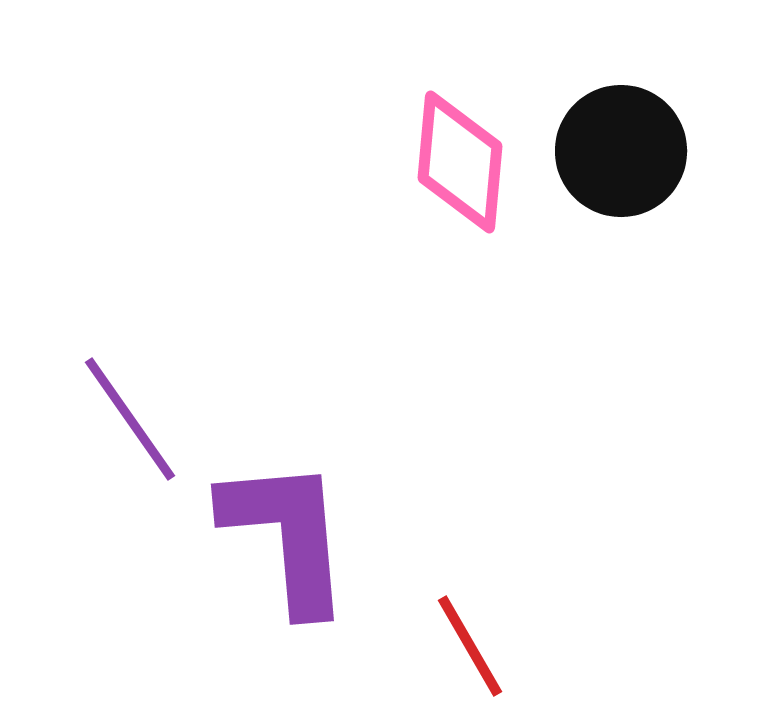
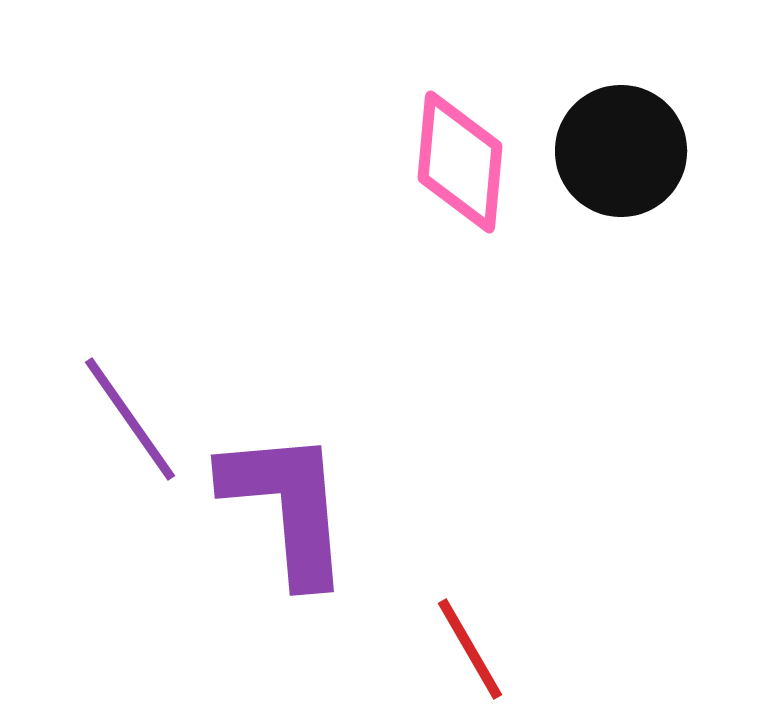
purple L-shape: moved 29 px up
red line: moved 3 px down
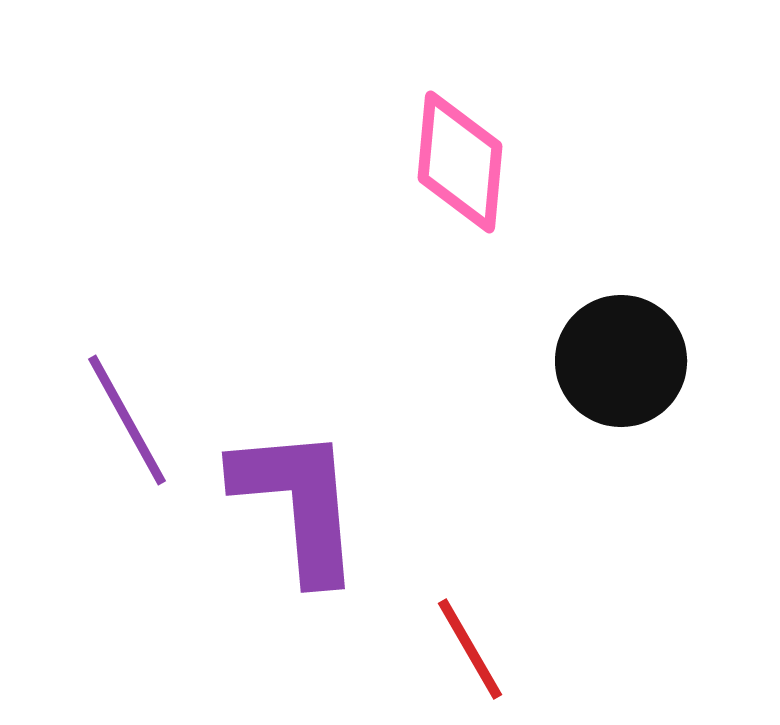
black circle: moved 210 px down
purple line: moved 3 px left, 1 px down; rotated 6 degrees clockwise
purple L-shape: moved 11 px right, 3 px up
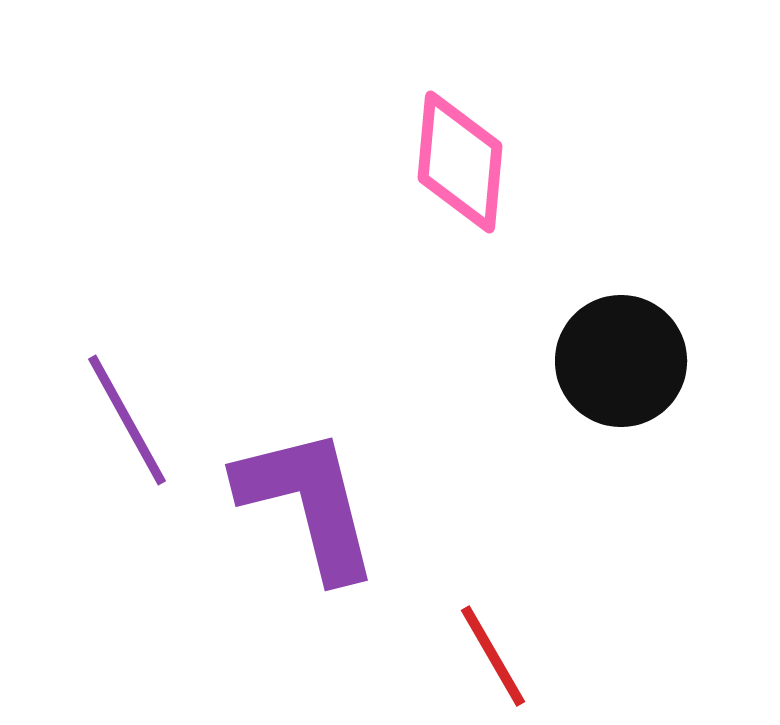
purple L-shape: moved 10 px right; rotated 9 degrees counterclockwise
red line: moved 23 px right, 7 px down
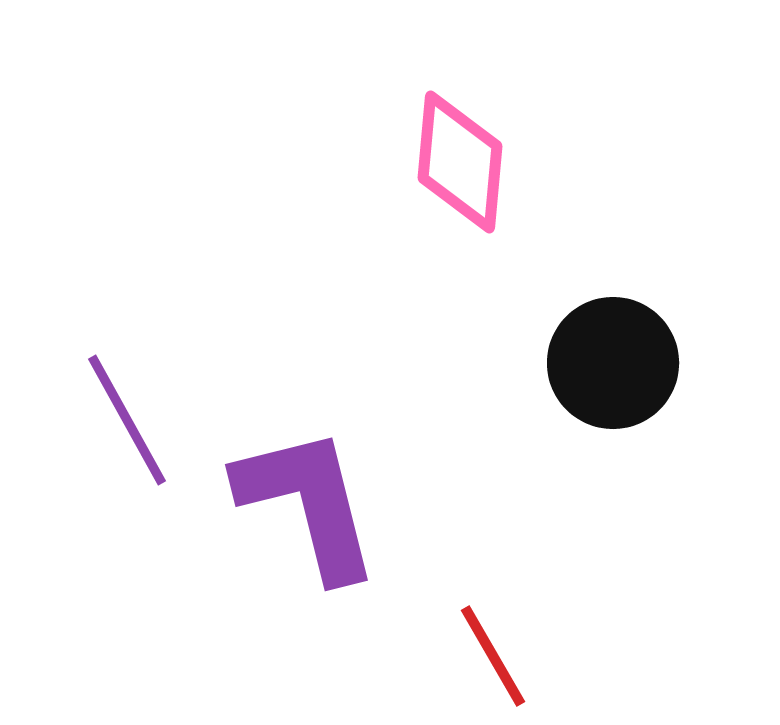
black circle: moved 8 px left, 2 px down
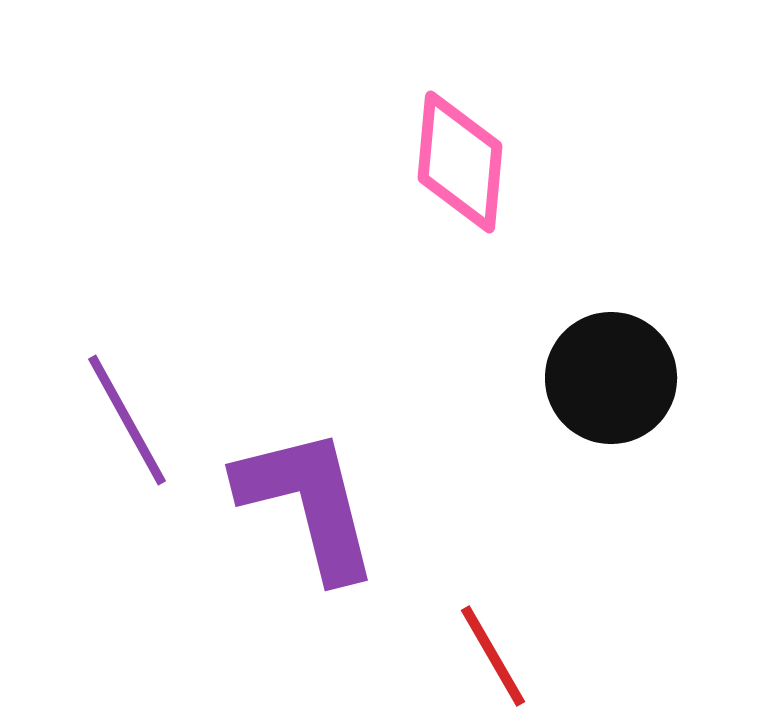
black circle: moved 2 px left, 15 px down
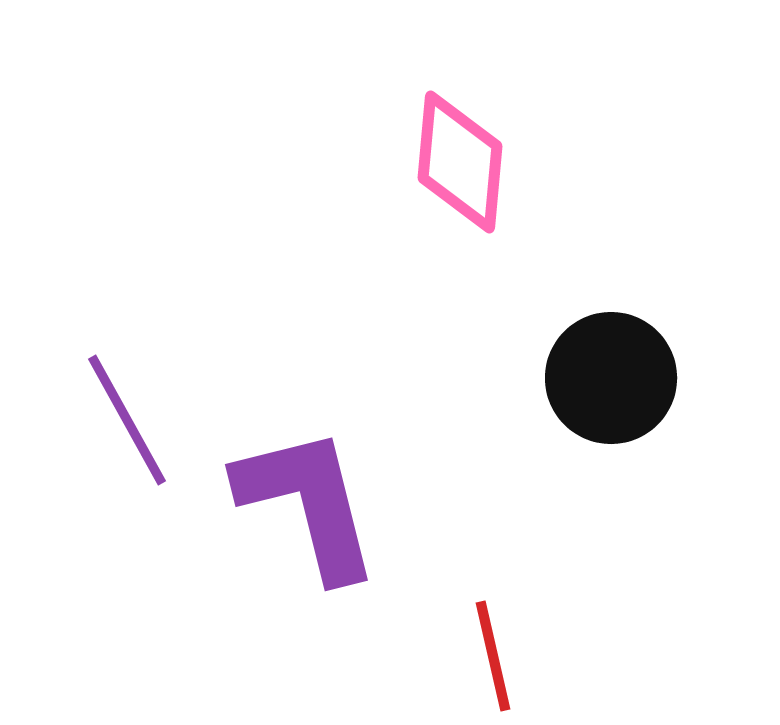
red line: rotated 17 degrees clockwise
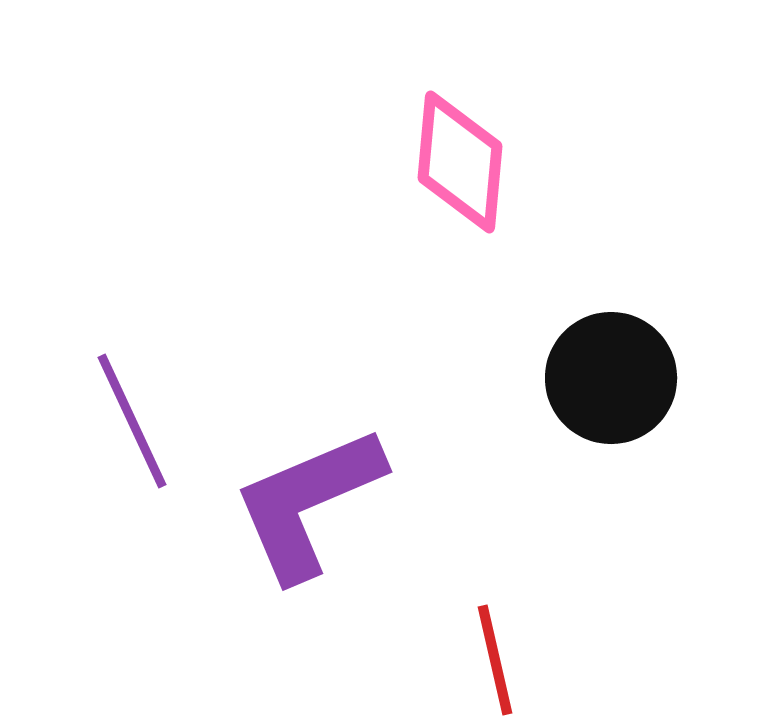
purple line: moved 5 px right, 1 px down; rotated 4 degrees clockwise
purple L-shape: rotated 99 degrees counterclockwise
red line: moved 2 px right, 4 px down
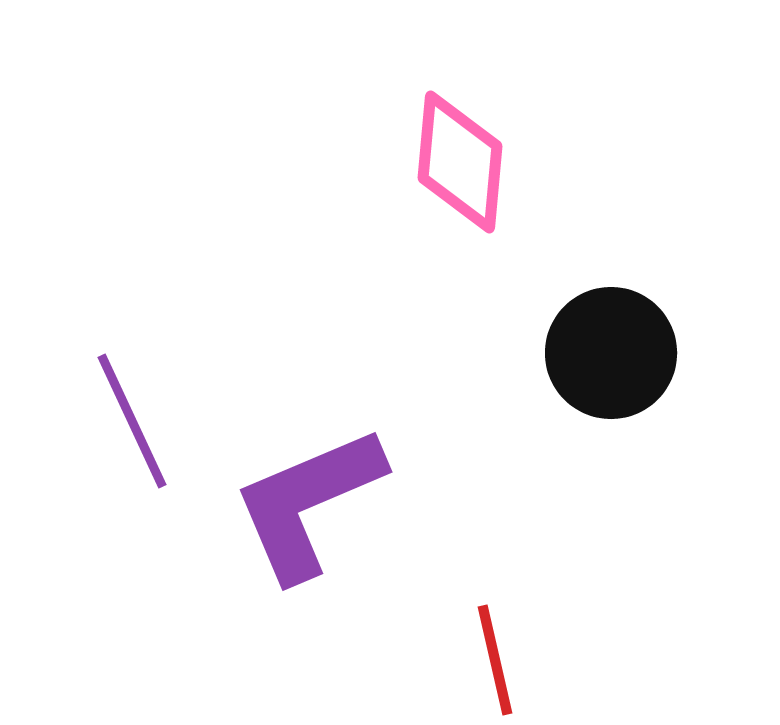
black circle: moved 25 px up
